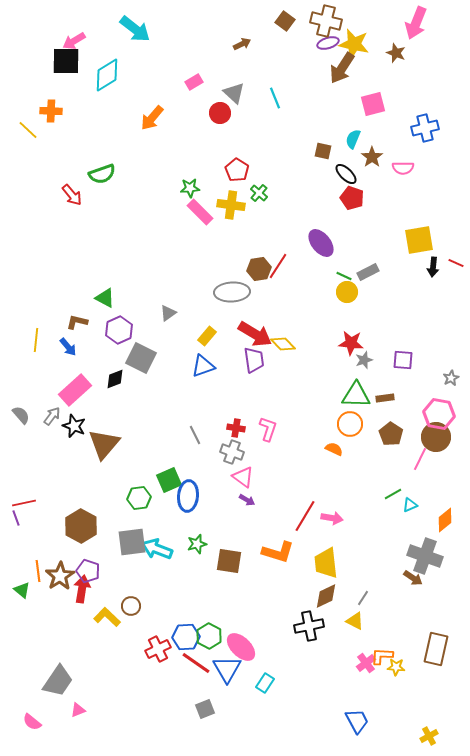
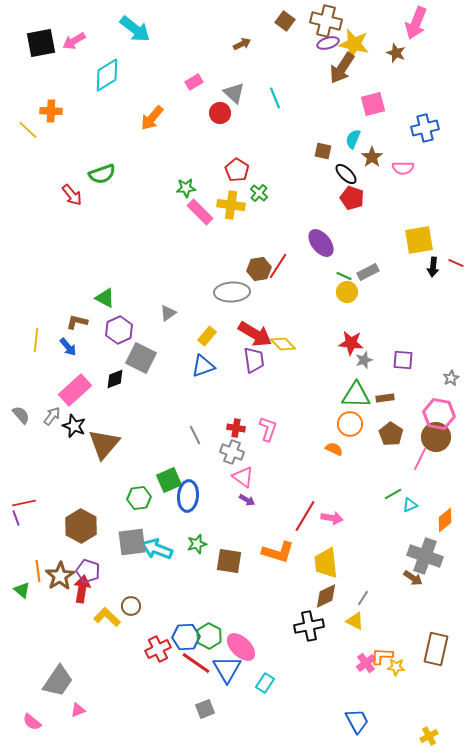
black square at (66, 61): moved 25 px left, 18 px up; rotated 12 degrees counterclockwise
green star at (190, 188): moved 4 px left
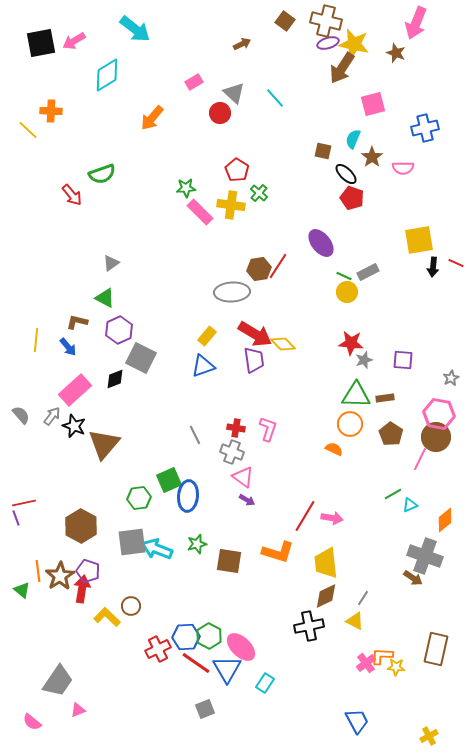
cyan line at (275, 98): rotated 20 degrees counterclockwise
gray triangle at (168, 313): moved 57 px left, 50 px up
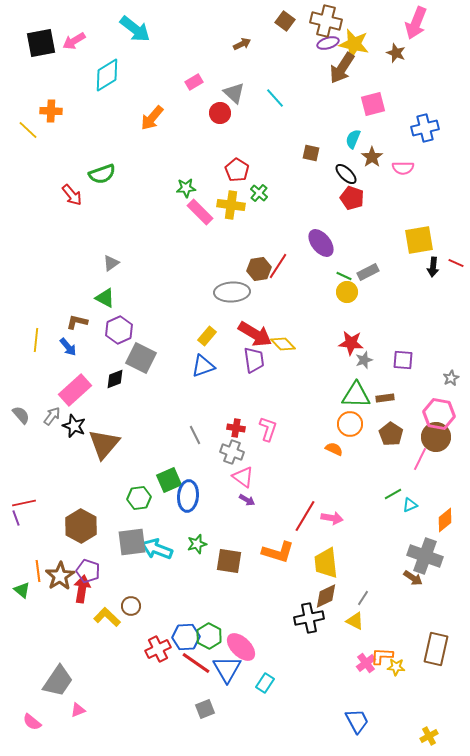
brown square at (323, 151): moved 12 px left, 2 px down
black cross at (309, 626): moved 8 px up
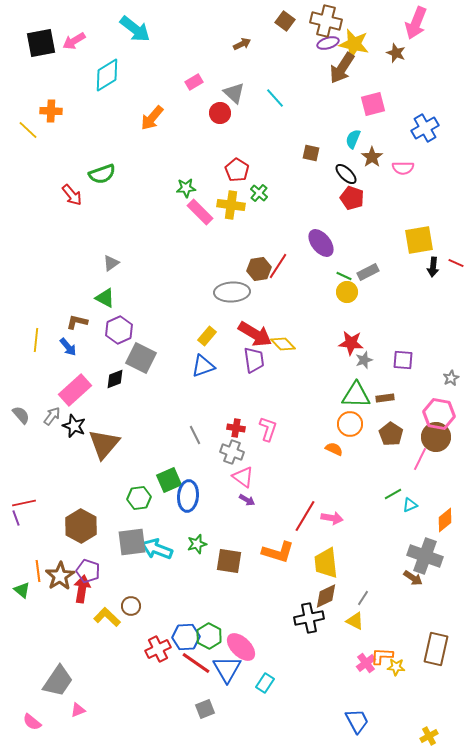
blue cross at (425, 128): rotated 16 degrees counterclockwise
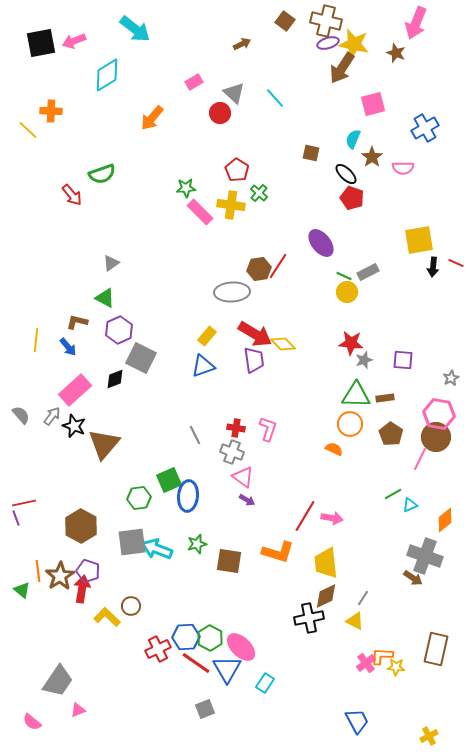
pink arrow at (74, 41): rotated 10 degrees clockwise
green hexagon at (209, 636): moved 1 px right, 2 px down
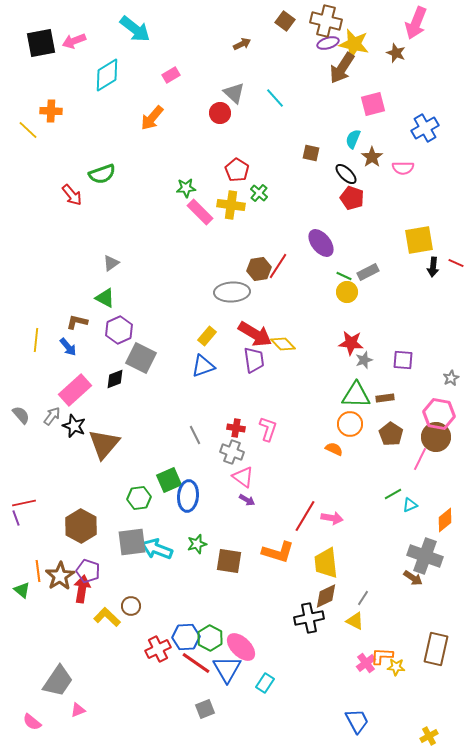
pink rectangle at (194, 82): moved 23 px left, 7 px up
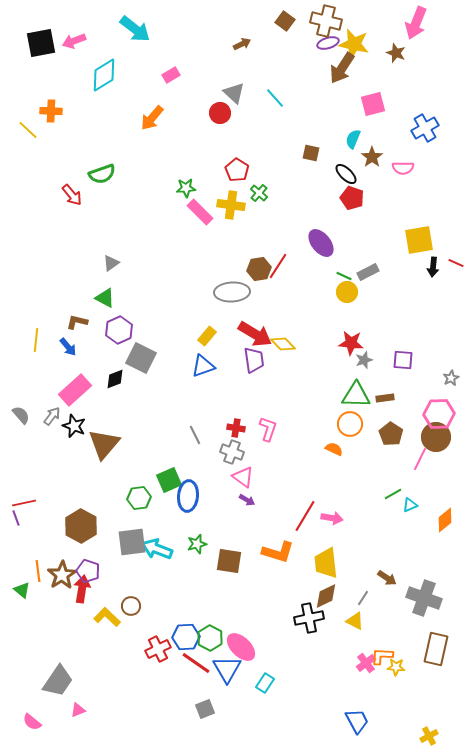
cyan diamond at (107, 75): moved 3 px left
pink hexagon at (439, 414): rotated 12 degrees counterclockwise
gray cross at (425, 556): moved 1 px left, 42 px down
brown star at (60, 576): moved 2 px right, 1 px up
brown arrow at (413, 578): moved 26 px left
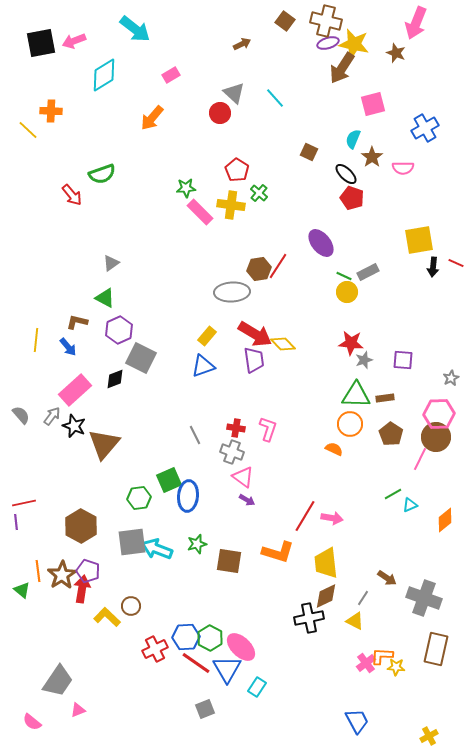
brown square at (311, 153): moved 2 px left, 1 px up; rotated 12 degrees clockwise
purple line at (16, 518): moved 4 px down; rotated 14 degrees clockwise
red cross at (158, 649): moved 3 px left
cyan rectangle at (265, 683): moved 8 px left, 4 px down
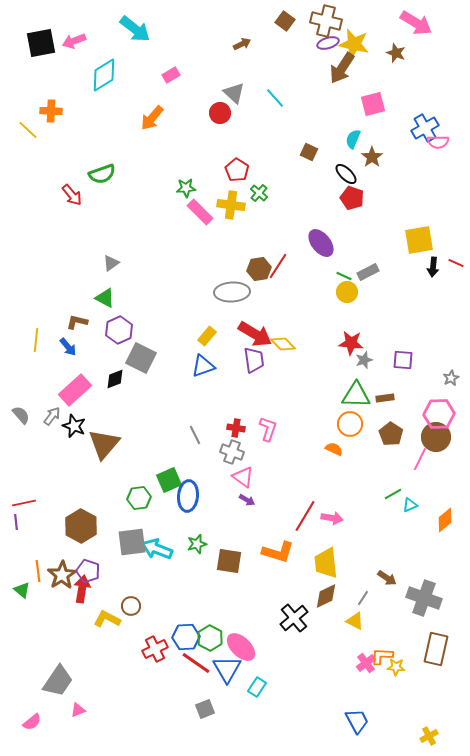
pink arrow at (416, 23): rotated 80 degrees counterclockwise
pink semicircle at (403, 168): moved 35 px right, 26 px up
yellow L-shape at (107, 617): moved 2 px down; rotated 16 degrees counterclockwise
black cross at (309, 618): moved 15 px left; rotated 28 degrees counterclockwise
pink semicircle at (32, 722): rotated 78 degrees counterclockwise
